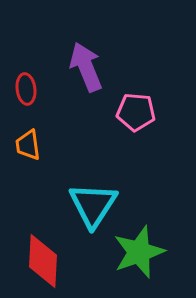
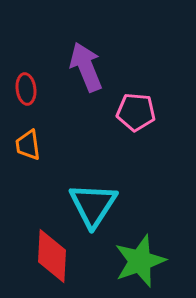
green star: moved 1 px right, 9 px down
red diamond: moved 9 px right, 5 px up
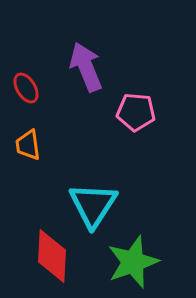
red ellipse: moved 1 px up; rotated 24 degrees counterclockwise
green star: moved 7 px left, 1 px down
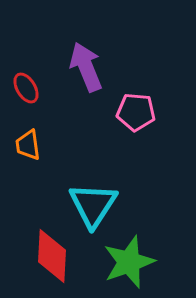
green star: moved 4 px left
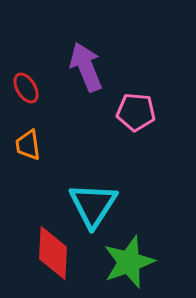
red diamond: moved 1 px right, 3 px up
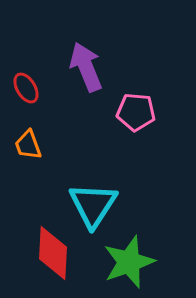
orange trapezoid: rotated 12 degrees counterclockwise
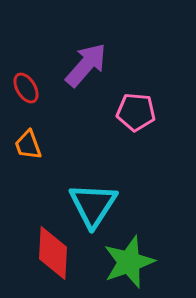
purple arrow: moved 2 px up; rotated 63 degrees clockwise
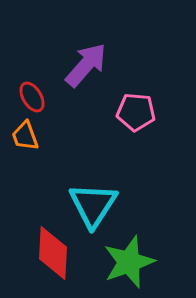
red ellipse: moved 6 px right, 9 px down
orange trapezoid: moved 3 px left, 9 px up
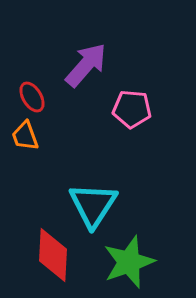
pink pentagon: moved 4 px left, 3 px up
red diamond: moved 2 px down
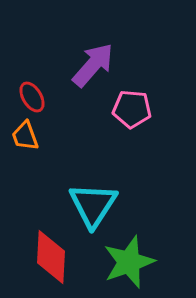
purple arrow: moved 7 px right
red diamond: moved 2 px left, 2 px down
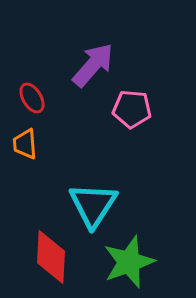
red ellipse: moved 1 px down
orange trapezoid: moved 8 px down; rotated 16 degrees clockwise
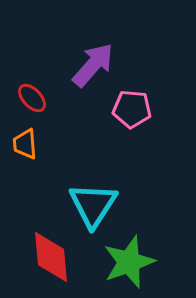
red ellipse: rotated 12 degrees counterclockwise
red diamond: rotated 8 degrees counterclockwise
